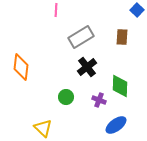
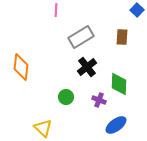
green diamond: moved 1 px left, 2 px up
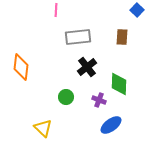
gray rectangle: moved 3 px left; rotated 25 degrees clockwise
blue ellipse: moved 5 px left
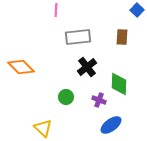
orange diamond: rotated 52 degrees counterclockwise
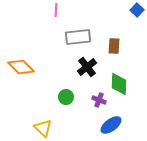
brown rectangle: moved 8 px left, 9 px down
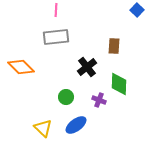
gray rectangle: moved 22 px left
blue ellipse: moved 35 px left
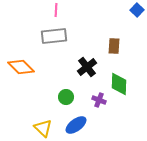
gray rectangle: moved 2 px left, 1 px up
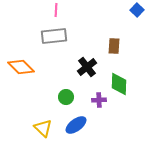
purple cross: rotated 24 degrees counterclockwise
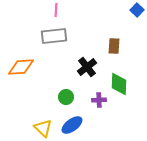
orange diamond: rotated 48 degrees counterclockwise
blue ellipse: moved 4 px left
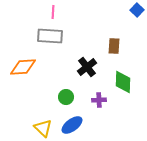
pink line: moved 3 px left, 2 px down
gray rectangle: moved 4 px left; rotated 10 degrees clockwise
orange diamond: moved 2 px right
green diamond: moved 4 px right, 2 px up
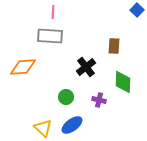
black cross: moved 1 px left
purple cross: rotated 16 degrees clockwise
